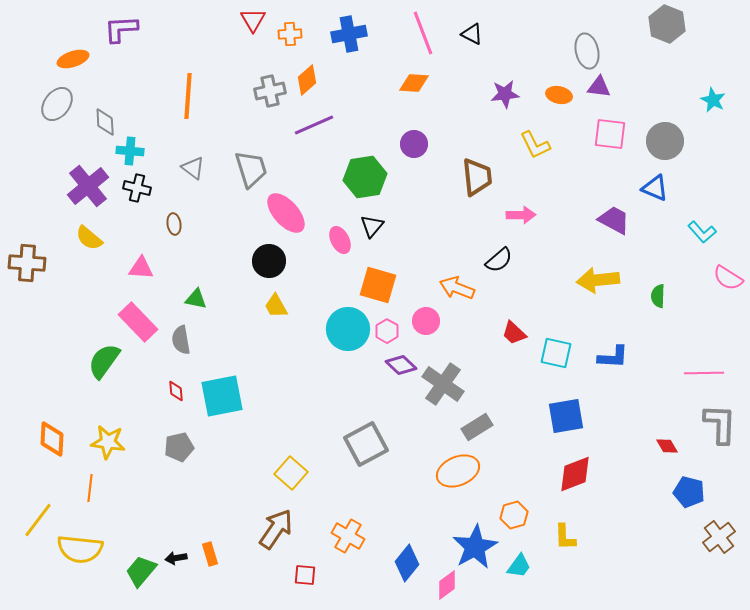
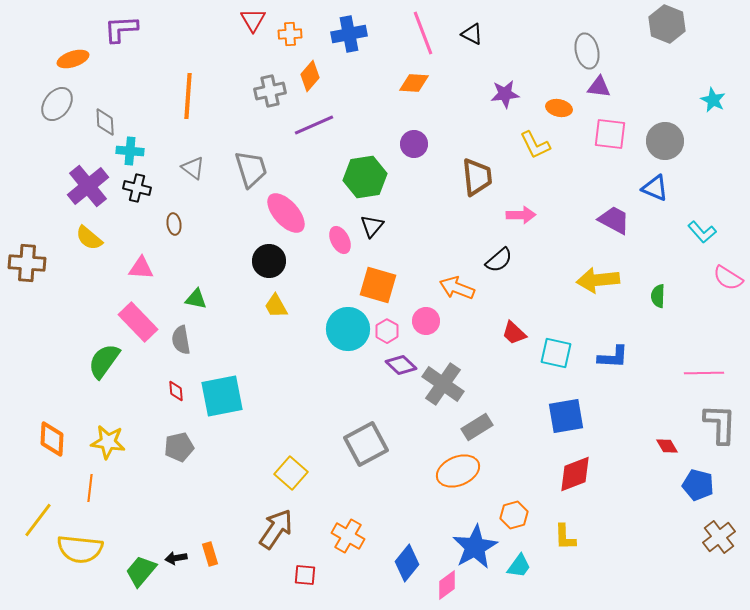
orange diamond at (307, 80): moved 3 px right, 4 px up; rotated 8 degrees counterclockwise
orange ellipse at (559, 95): moved 13 px down
blue pentagon at (689, 492): moved 9 px right, 7 px up
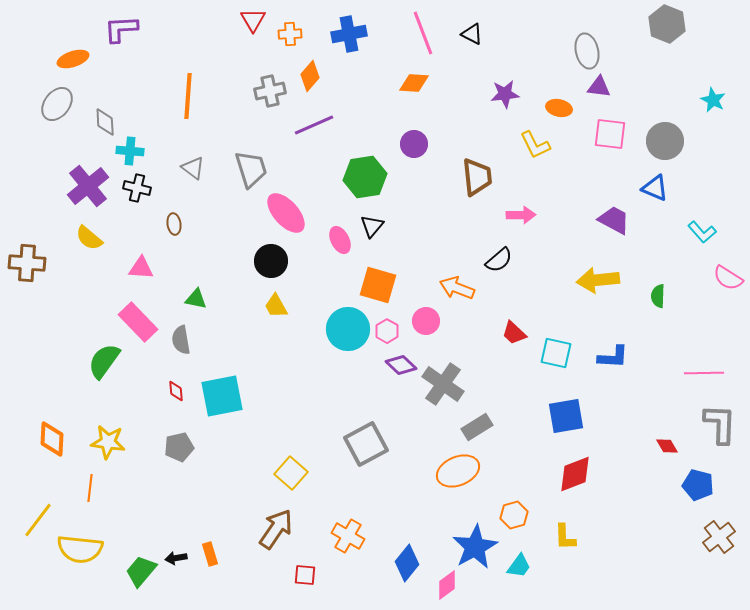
black circle at (269, 261): moved 2 px right
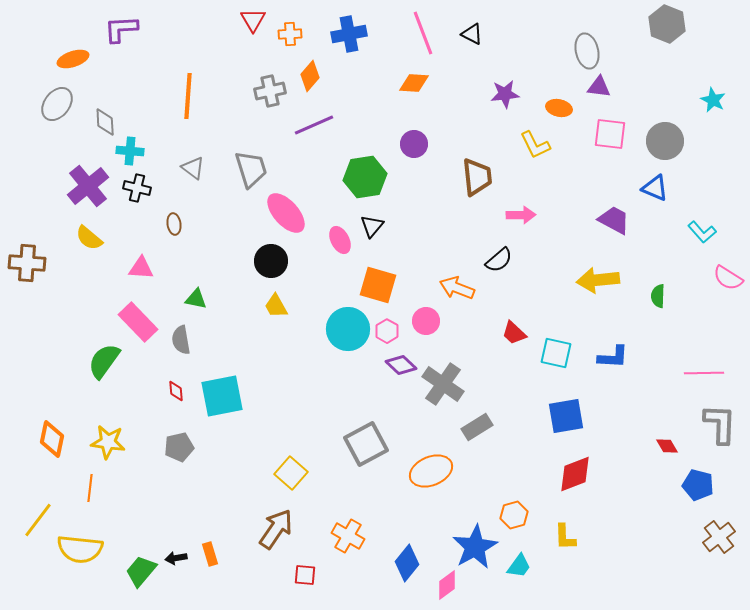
orange diamond at (52, 439): rotated 9 degrees clockwise
orange ellipse at (458, 471): moved 27 px left
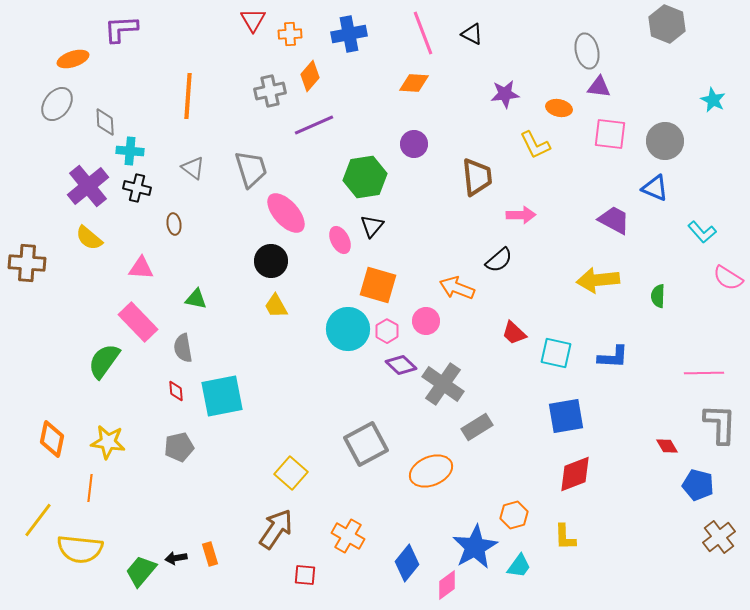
gray semicircle at (181, 340): moved 2 px right, 8 px down
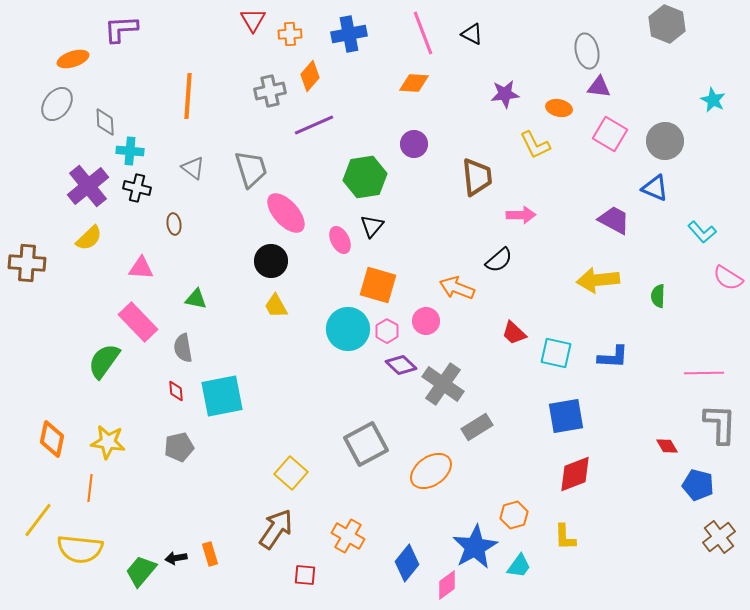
pink square at (610, 134): rotated 24 degrees clockwise
yellow semicircle at (89, 238): rotated 84 degrees counterclockwise
orange ellipse at (431, 471): rotated 12 degrees counterclockwise
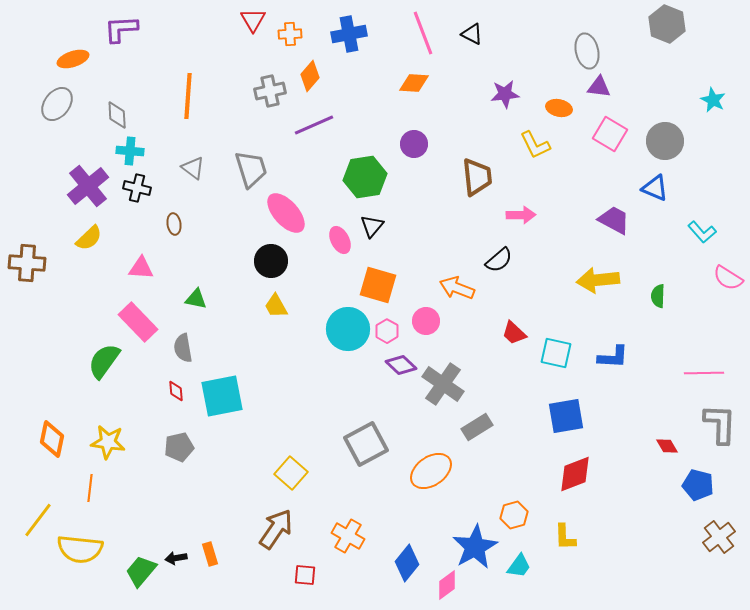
gray diamond at (105, 122): moved 12 px right, 7 px up
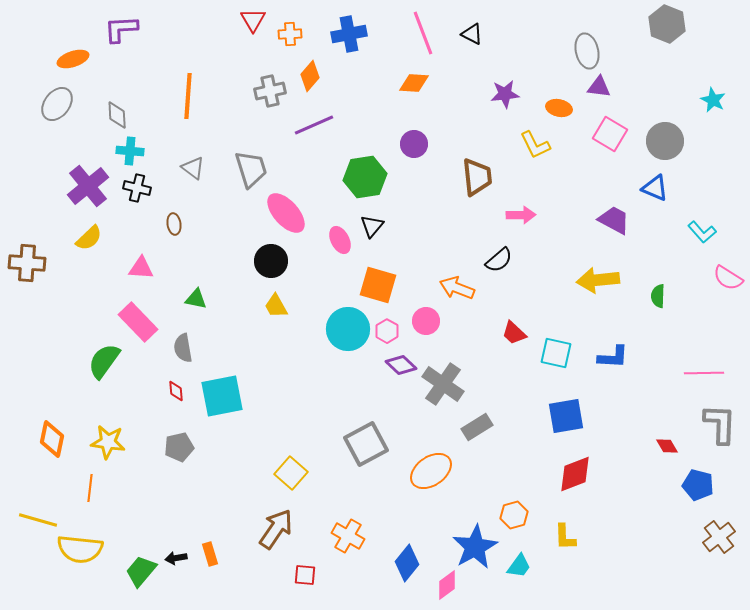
yellow line at (38, 520): rotated 69 degrees clockwise
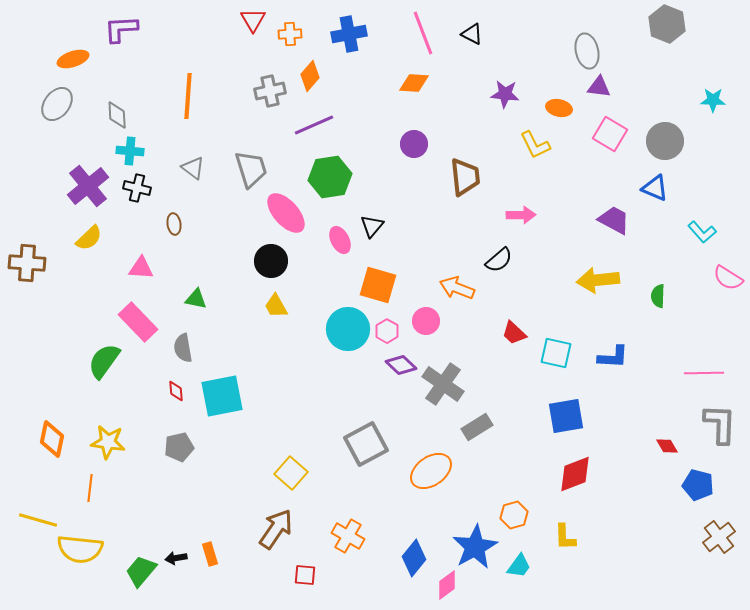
purple star at (505, 94): rotated 12 degrees clockwise
cyan star at (713, 100): rotated 25 degrees counterclockwise
green hexagon at (365, 177): moved 35 px left
brown trapezoid at (477, 177): moved 12 px left
blue diamond at (407, 563): moved 7 px right, 5 px up
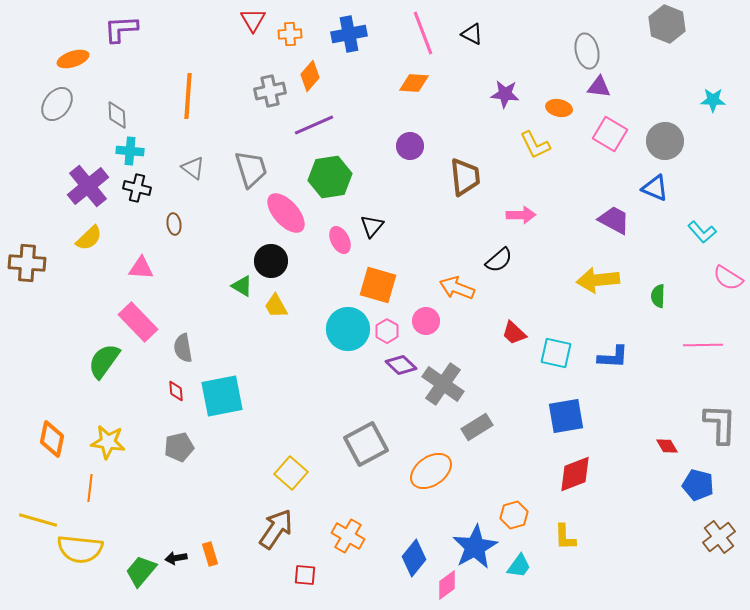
purple circle at (414, 144): moved 4 px left, 2 px down
green triangle at (196, 299): moved 46 px right, 13 px up; rotated 20 degrees clockwise
pink line at (704, 373): moved 1 px left, 28 px up
